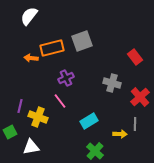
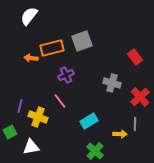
purple cross: moved 3 px up
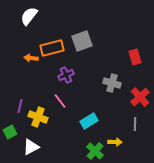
red rectangle: rotated 21 degrees clockwise
yellow arrow: moved 5 px left, 8 px down
white triangle: rotated 18 degrees counterclockwise
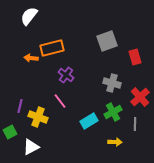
gray square: moved 25 px right
purple cross: rotated 28 degrees counterclockwise
green cross: moved 18 px right, 39 px up; rotated 18 degrees clockwise
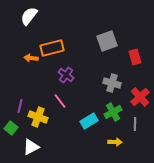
green square: moved 1 px right, 4 px up; rotated 24 degrees counterclockwise
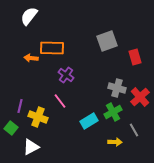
orange rectangle: rotated 15 degrees clockwise
gray cross: moved 5 px right, 5 px down
gray line: moved 1 px left, 6 px down; rotated 32 degrees counterclockwise
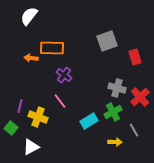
purple cross: moved 2 px left
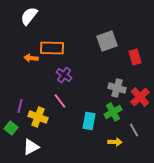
cyan rectangle: rotated 48 degrees counterclockwise
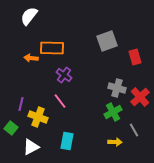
purple line: moved 1 px right, 2 px up
cyan rectangle: moved 22 px left, 20 px down
